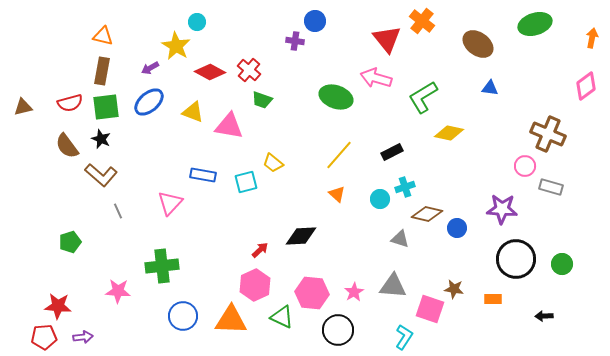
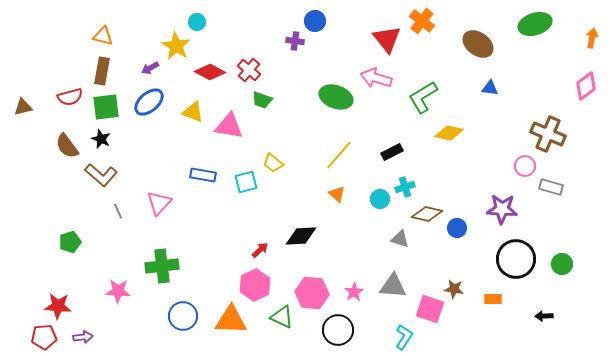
red semicircle at (70, 103): moved 6 px up
pink triangle at (170, 203): moved 11 px left
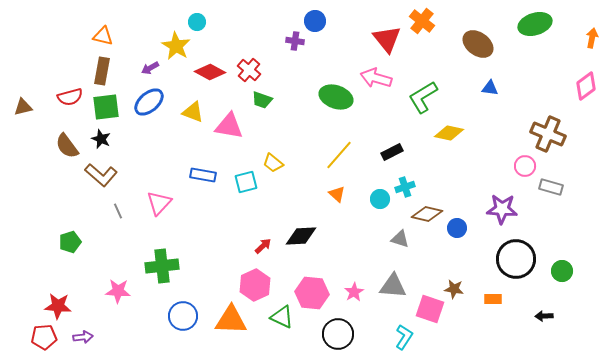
red arrow at (260, 250): moved 3 px right, 4 px up
green circle at (562, 264): moved 7 px down
black circle at (338, 330): moved 4 px down
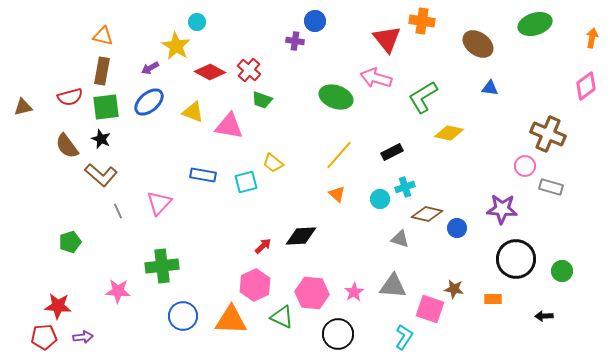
orange cross at (422, 21): rotated 30 degrees counterclockwise
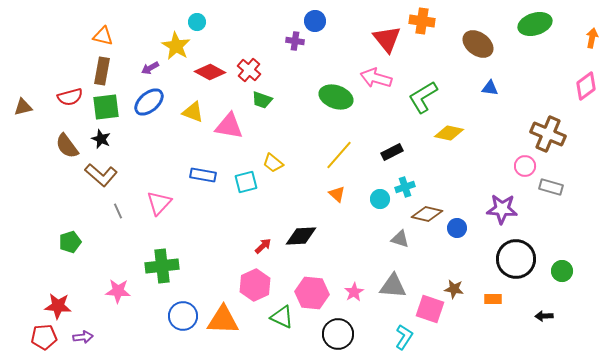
orange triangle at (231, 320): moved 8 px left
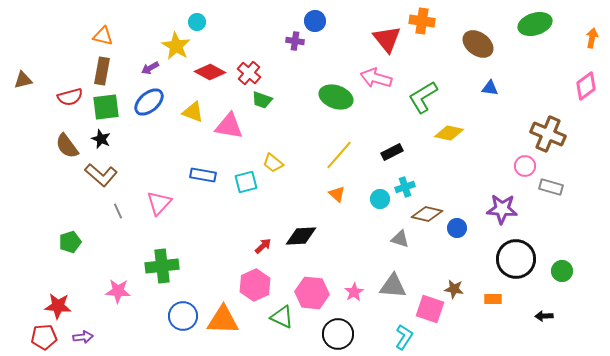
red cross at (249, 70): moved 3 px down
brown triangle at (23, 107): moved 27 px up
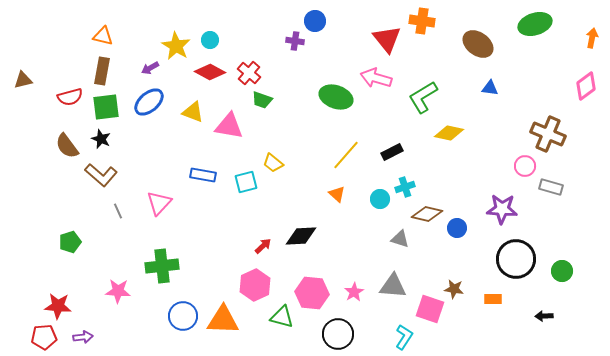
cyan circle at (197, 22): moved 13 px right, 18 px down
yellow line at (339, 155): moved 7 px right
green triangle at (282, 317): rotated 10 degrees counterclockwise
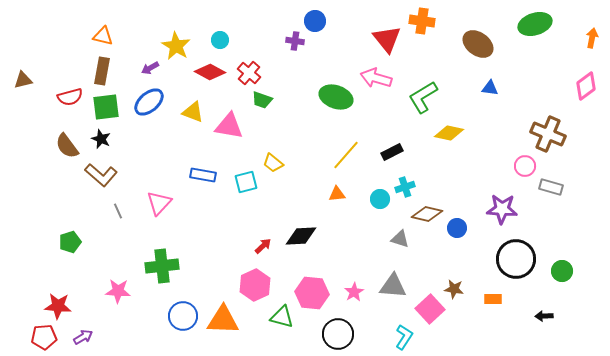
cyan circle at (210, 40): moved 10 px right
orange triangle at (337, 194): rotated 48 degrees counterclockwise
pink square at (430, 309): rotated 28 degrees clockwise
purple arrow at (83, 337): rotated 24 degrees counterclockwise
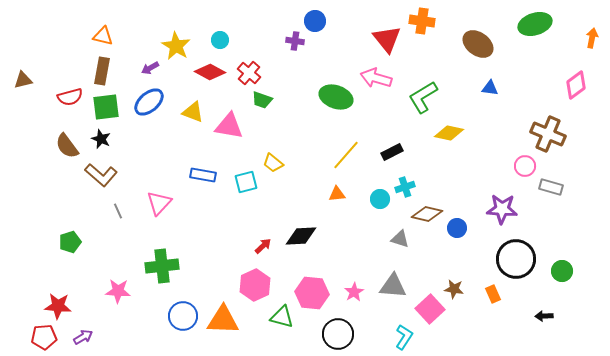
pink diamond at (586, 86): moved 10 px left, 1 px up
orange rectangle at (493, 299): moved 5 px up; rotated 66 degrees clockwise
